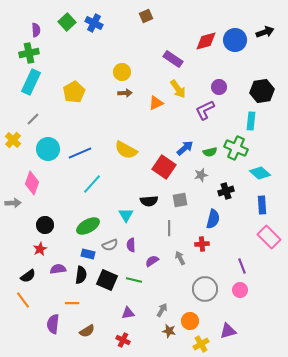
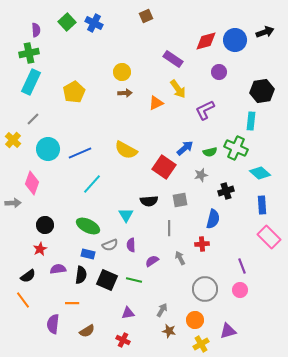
purple circle at (219, 87): moved 15 px up
green ellipse at (88, 226): rotated 55 degrees clockwise
orange circle at (190, 321): moved 5 px right, 1 px up
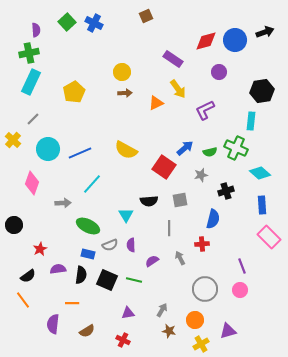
gray arrow at (13, 203): moved 50 px right
black circle at (45, 225): moved 31 px left
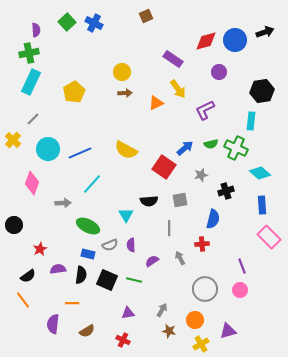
green semicircle at (210, 152): moved 1 px right, 8 px up
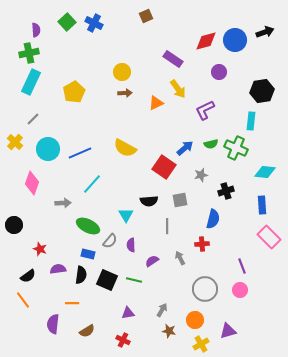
yellow cross at (13, 140): moved 2 px right, 2 px down
yellow semicircle at (126, 150): moved 1 px left, 2 px up
cyan diamond at (260, 173): moved 5 px right, 1 px up; rotated 35 degrees counterclockwise
gray line at (169, 228): moved 2 px left, 2 px up
gray semicircle at (110, 245): moved 4 px up; rotated 28 degrees counterclockwise
red star at (40, 249): rotated 24 degrees counterclockwise
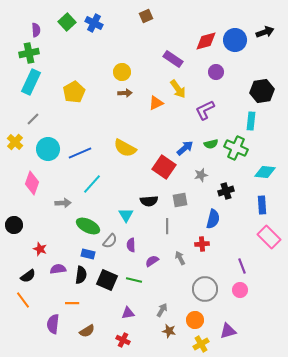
purple circle at (219, 72): moved 3 px left
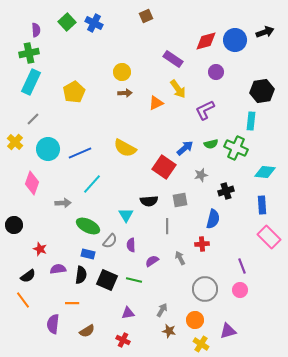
yellow cross at (201, 344): rotated 28 degrees counterclockwise
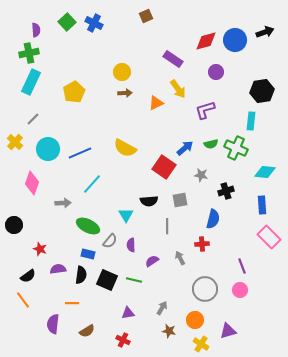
purple L-shape at (205, 110): rotated 10 degrees clockwise
gray star at (201, 175): rotated 24 degrees clockwise
gray arrow at (162, 310): moved 2 px up
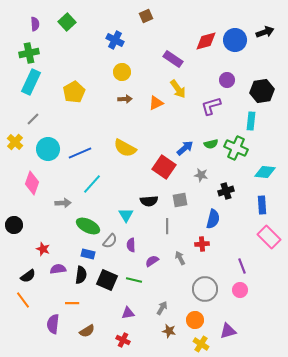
blue cross at (94, 23): moved 21 px right, 17 px down
purple semicircle at (36, 30): moved 1 px left, 6 px up
purple circle at (216, 72): moved 11 px right, 8 px down
brown arrow at (125, 93): moved 6 px down
purple L-shape at (205, 110): moved 6 px right, 4 px up
red star at (40, 249): moved 3 px right
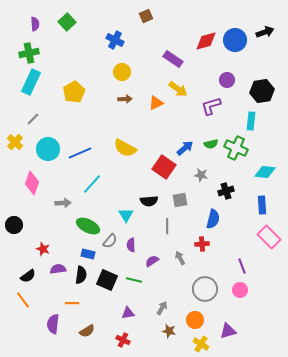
yellow arrow at (178, 89): rotated 18 degrees counterclockwise
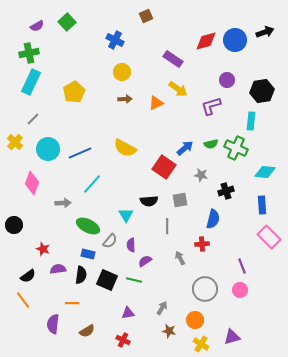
purple semicircle at (35, 24): moved 2 px right, 2 px down; rotated 64 degrees clockwise
purple semicircle at (152, 261): moved 7 px left
purple triangle at (228, 331): moved 4 px right, 6 px down
